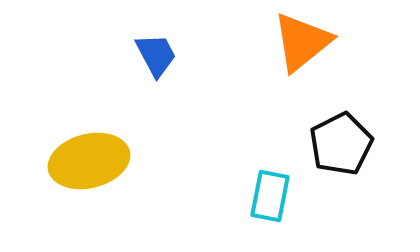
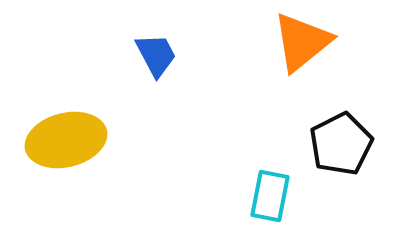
yellow ellipse: moved 23 px left, 21 px up
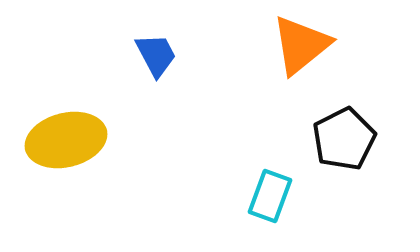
orange triangle: moved 1 px left, 3 px down
black pentagon: moved 3 px right, 5 px up
cyan rectangle: rotated 9 degrees clockwise
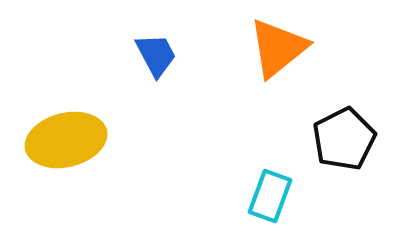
orange triangle: moved 23 px left, 3 px down
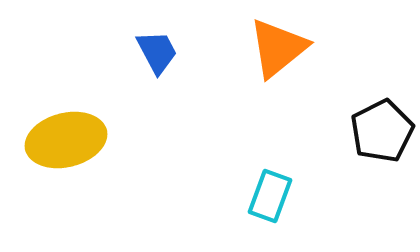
blue trapezoid: moved 1 px right, 3 px up
black pentagon: moved 38 px right, 8 px up
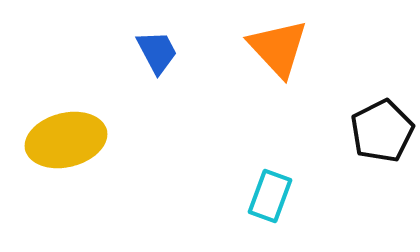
orange triangle: rotated 34 degrees counterclockwise
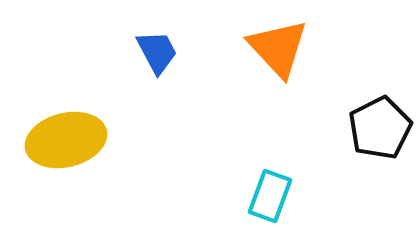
black pentagon: moved 2 px left, 3 px up
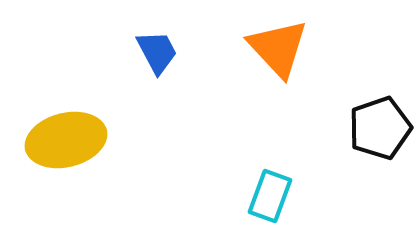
black pentagon: rotated 8 degrees clockwise
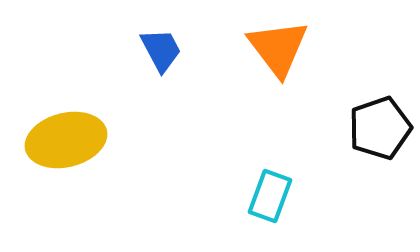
orange triangle: rotated 6 degrees clockwise
blue trapezoid: moved 4 px right, 2 px up
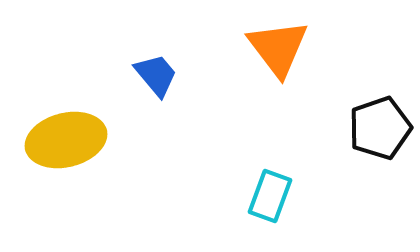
blue trapezoid: moved 5 px left, 25 px down; rotated 12 degrees counterclockwise
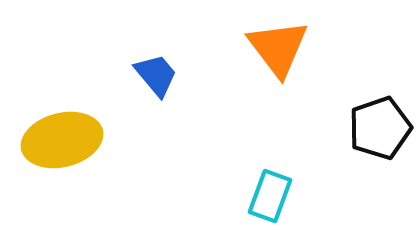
yellow ellipse: moved 4 px left
